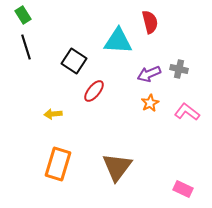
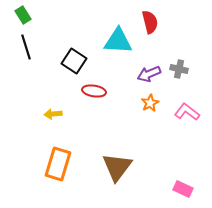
red ellipse: rotated 60 degrees clockwise
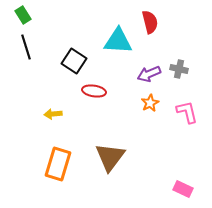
pink L-shape: rotated 40 degrees clockwise
brown triangle: moved 7 px left, 10 px up
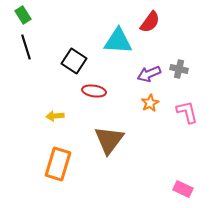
red semicircle: rotated 50 degrees clockwise
yellow arrow: moved 2 px right, 2 px down
brown triangle: moved 1 px left, 17 px up
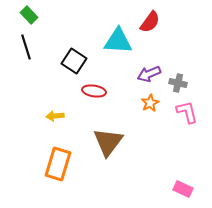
green rectangle: moved 6 px right; rotated 12 degrees counterclockwise
gray cross: moved 1 px left, 14 px down
brown triangle: moved 1 px left, 2 px down
